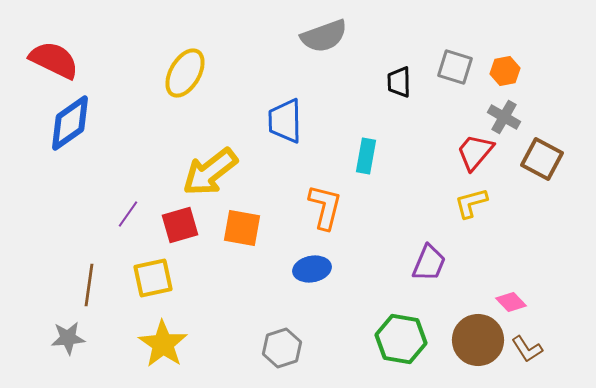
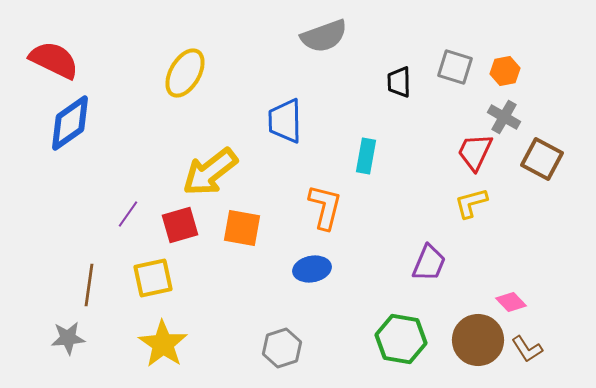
red trapezoid: rotated 15 degrees counterclockwise
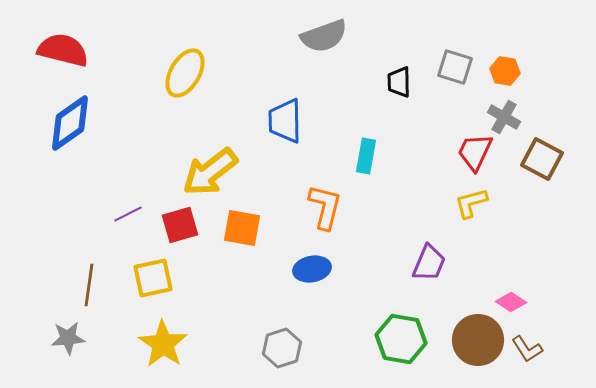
red semicircle: moved 9 px right, 10 px up; rotated 12 degrees counterclockwise
orange hexagon: rotated 20 degrees clockwise
purple line: rotated 28 degrees clockwise
pink diamond: rotated 12 degrees counterclockwise
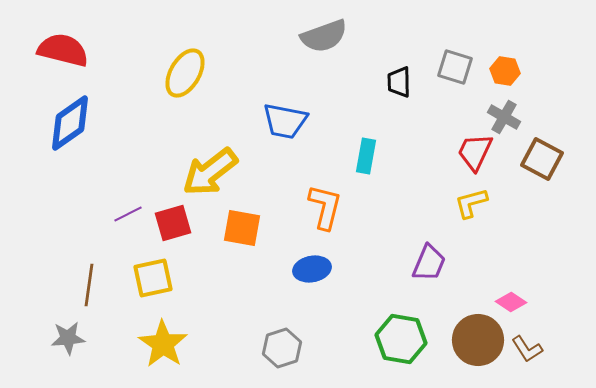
blue trapezoid: rotated 78 degrees counterclockwise
red square: moved 7 px left, 2 px up
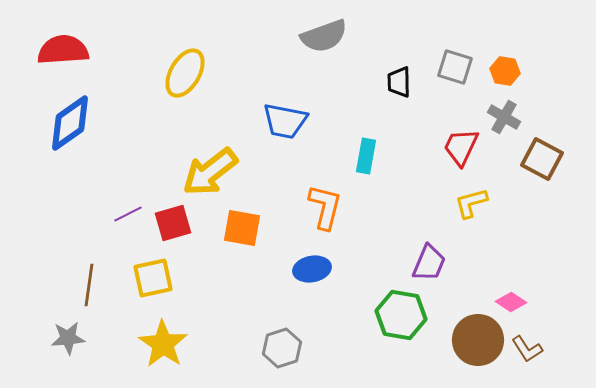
red semicircle: rotated 18 degrees counterclockwise
red trapezoid: moved 14 px left, 5 px up
green hexagon: moved 24 px up
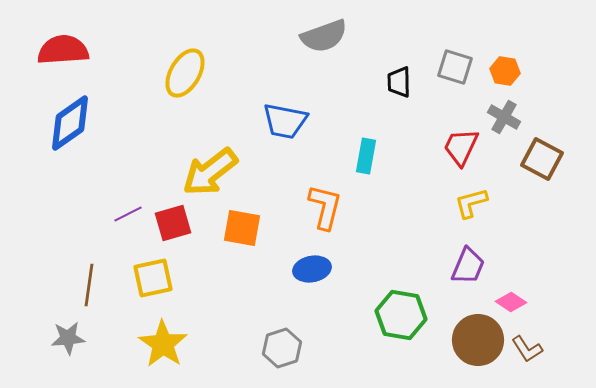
purple trapezoid: moved 39 px right, 3 px down
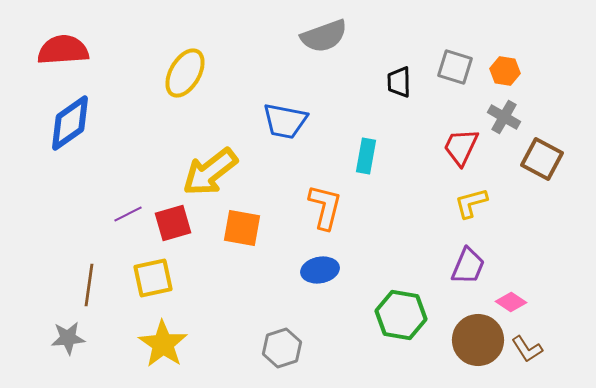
blue ellipse: moved 8 px right, 1 px down
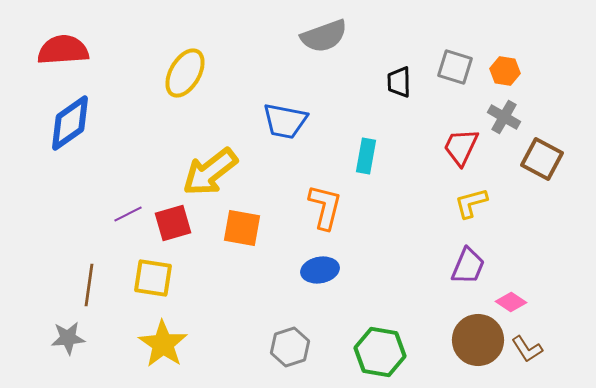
yellow square: rotated 21 degrees clockwise
green hexagon: moved 21 px left, 37 px down
gray hexagon: moved 8 px right, 1 px up
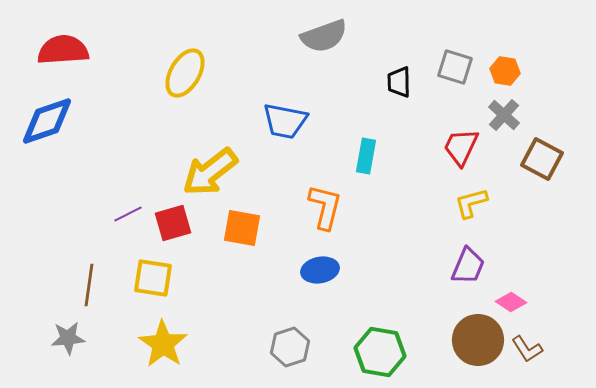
gray cross: moved 2 px up; rotated 12 degrees clockwise
blue diamond: moved 23 px left, 2 px up; rotated 16 degrees clockwise
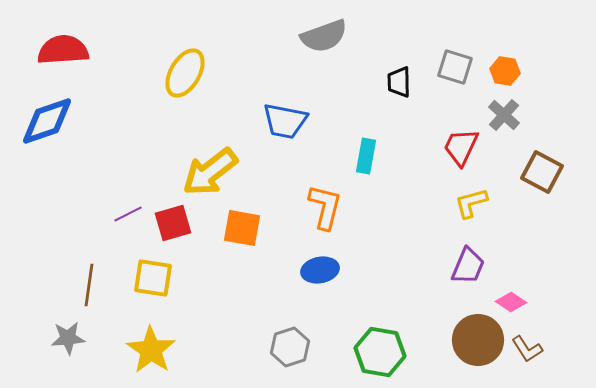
brown square: moved 13 px down
yellow star: moved 12 px left, 6 px down
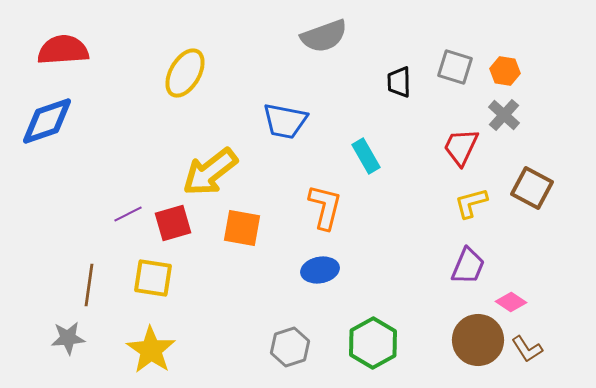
cyan rectangle: rotated 40 degrees counterclockwise
brown square: moved 10 px left, 16 px down
green hexagon: moved 7 px left, 9 px up; rotated 21 degrees clockwise
